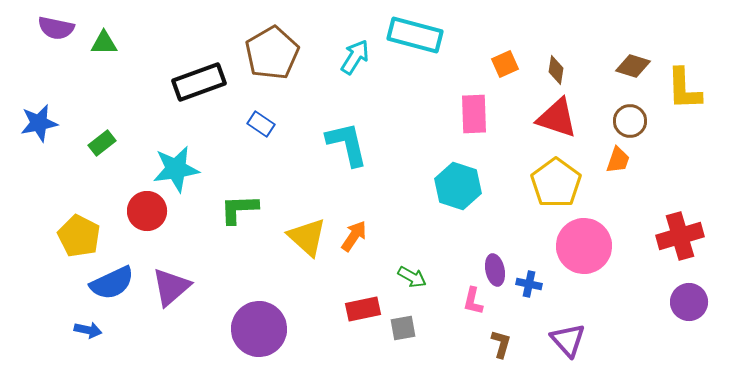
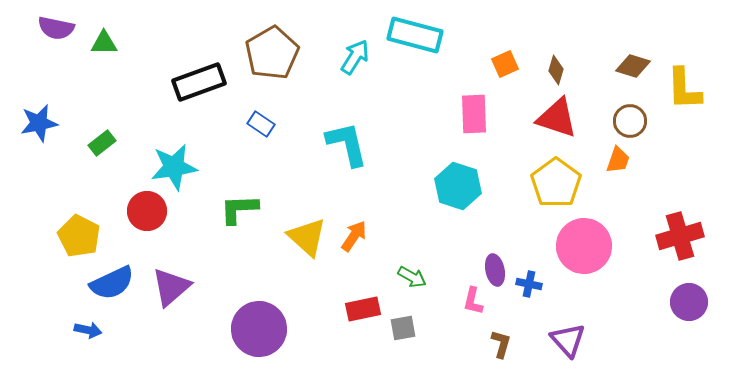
brown diamond at (556, 70): rotated 8 degrees clockwise
cyan star at (176, 169): moved 2 px left, 2 px up
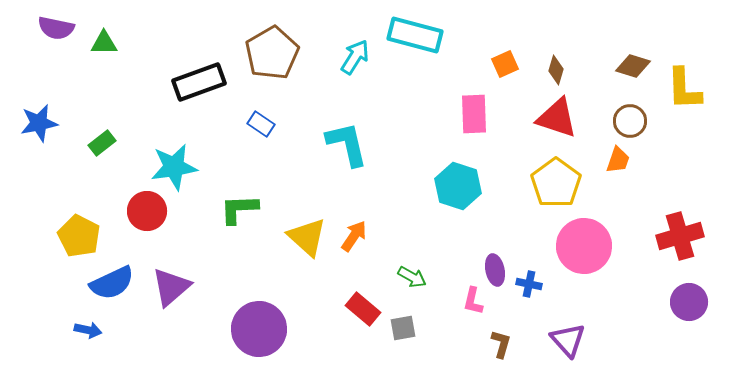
red rectangle at (363, 309): rotated 52 degrees clockwise
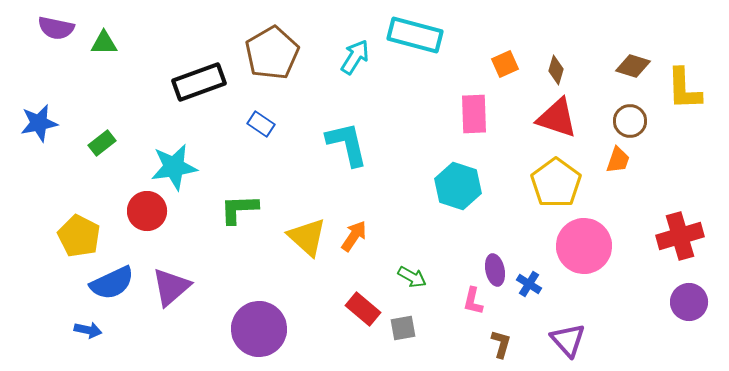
blue cross at (529, 284): rotated 20 degrees clockwise
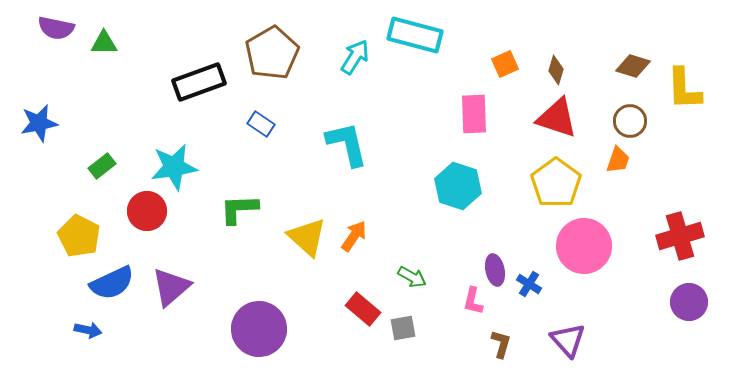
green rectangle at (102, 143): moved 23 px down
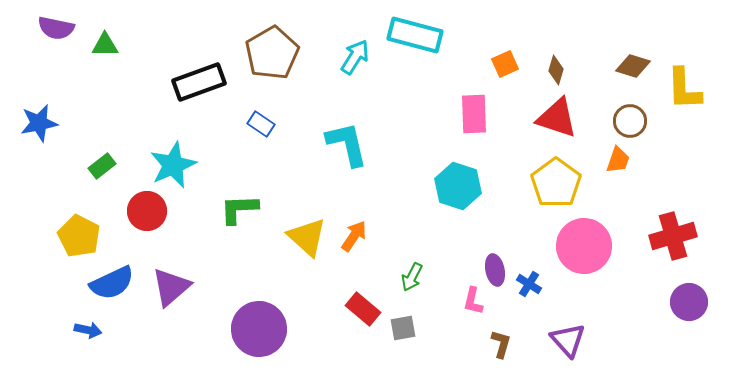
green triangle at (104, 43): moved 1 px right, 2 px down
cyan star at (174, 167): moved 1 px left, 2 px up; rotated 15 degrees counterclockwise
red cross at (680, 236): moved 7 px left
green arrow at (412, 277): rotated 88 degrees clockwise
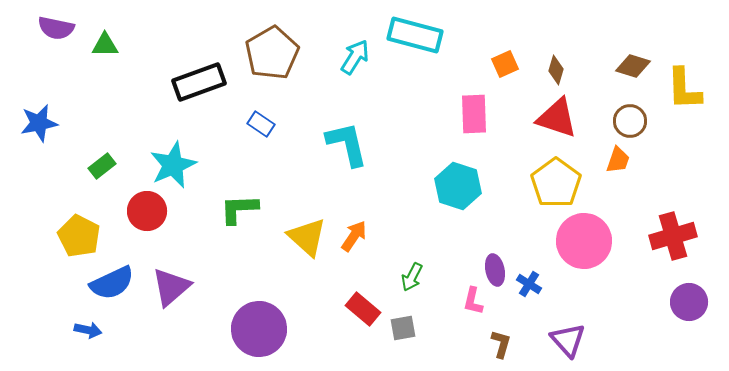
pink circle at (584, 246): moved 5 px up
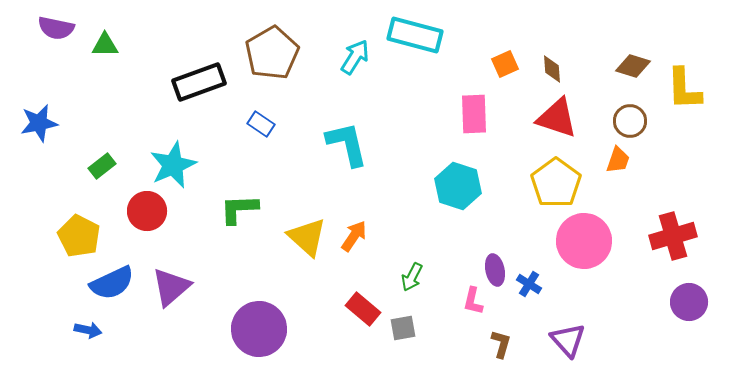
brown diamond at (556, 70): moved 4 px left, 1 px up; rotated 20 degrees counterclockwise
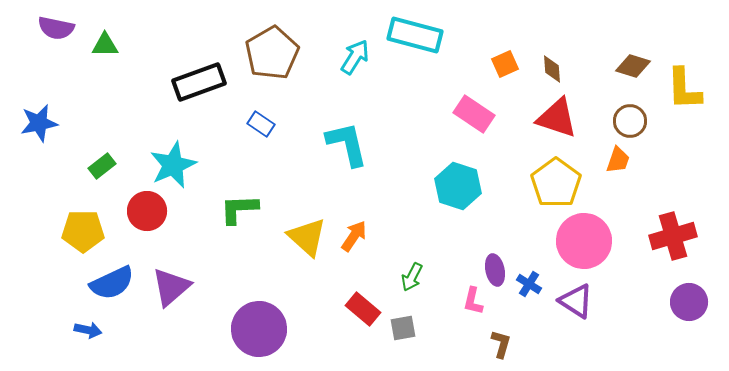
pink rectangle at (474, 114): rotated 54 degrees counterclockwise
yellow pentagon at (79, 236): moved 4 px right, 5 px up; rotated 27 degrees counterclockwise
purple triangle at (568, 340): moved 8 px right, 39 px up; rotated 15 degrees counterclockwise
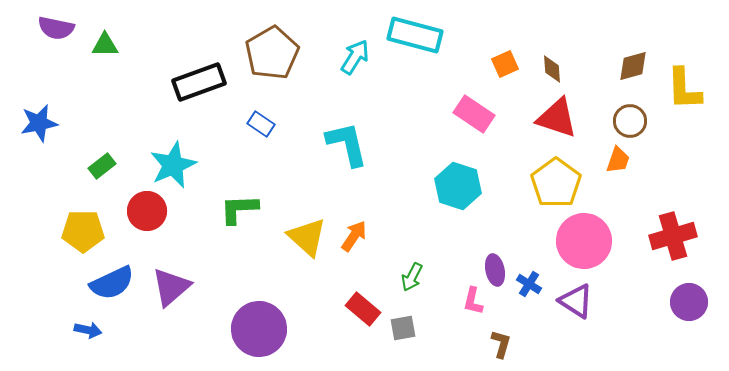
brown diamond at (633, 66): rotated 32 degrees counterclockwise
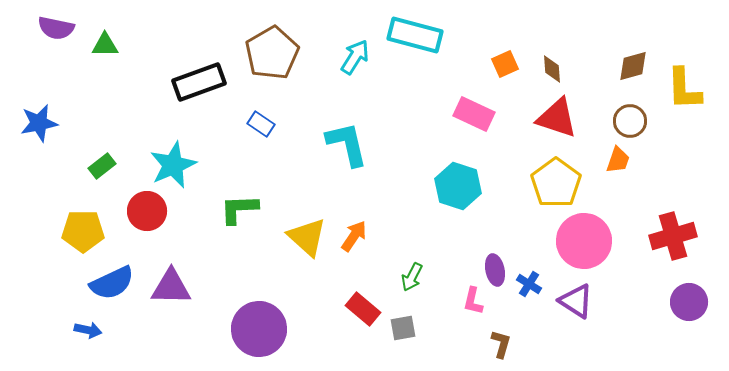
pink rectangle at (474, 114): rotated 9 degrees counterclockwise
purple triangle at (171, 287): rotated 42 degrees clockwise
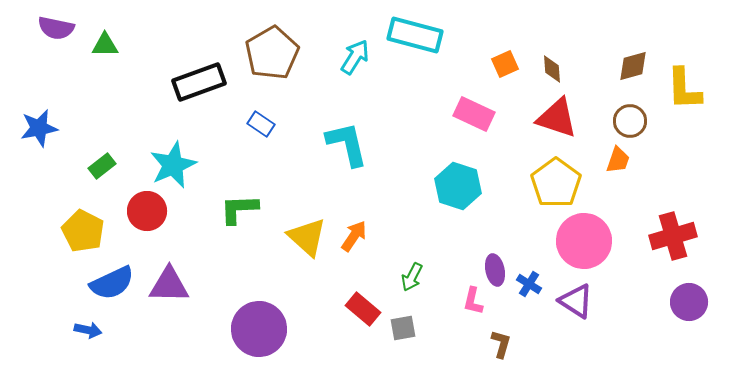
blue star at (39, 123): moved 5 px down
yellow pentagon at (83, 231): rotated 27 degrees clockwise
purple triangle at (171, 287): moved 2 px left, 2 px up
